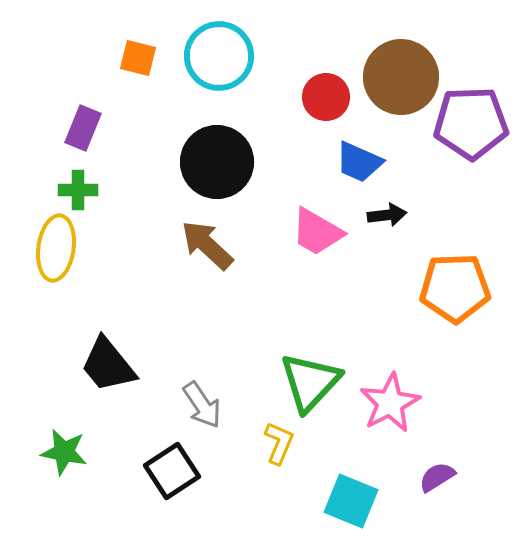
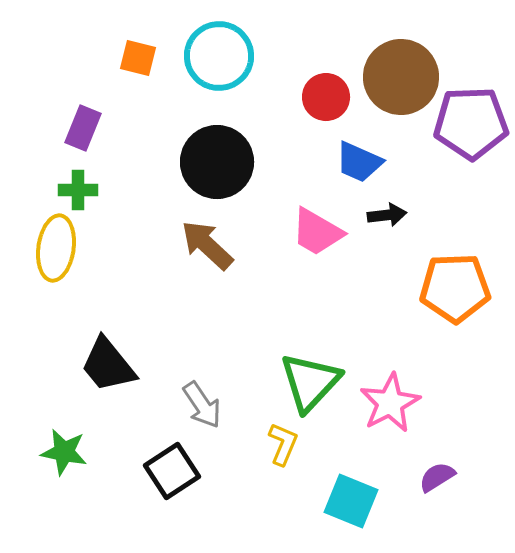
yellow L-shape: moved 4 px right, 1 px down
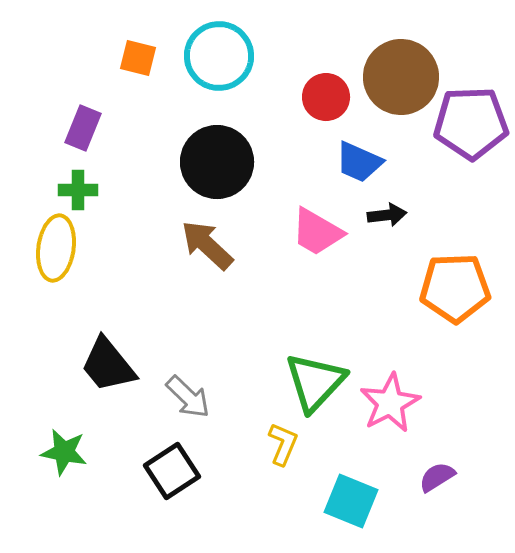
green triangle: moved 5 px right
gray arrow: moved 14 px left, 8 px up; rotated 12 degrees counterclockwise
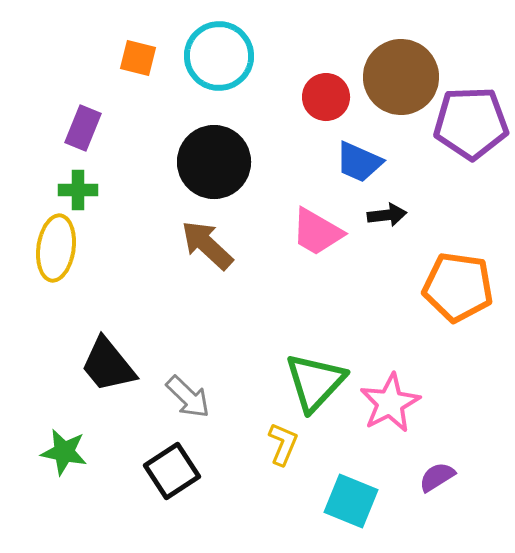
black circle: moved 3 px left
orange pentagon: moved 3 px right, 1 px up; rotated 10 degrees clockwise
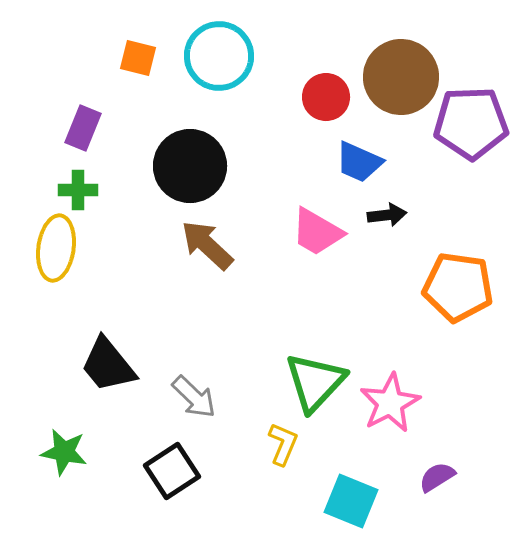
black circle: moved 24 px left, 4 px down
gray arrow: moved 6 px right
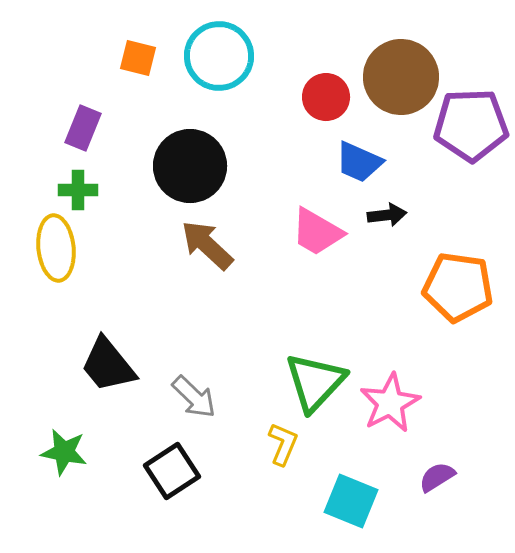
purple pentagon: moved 2 px down
yellow ellipse: rotated 14 degrees counterclockwise
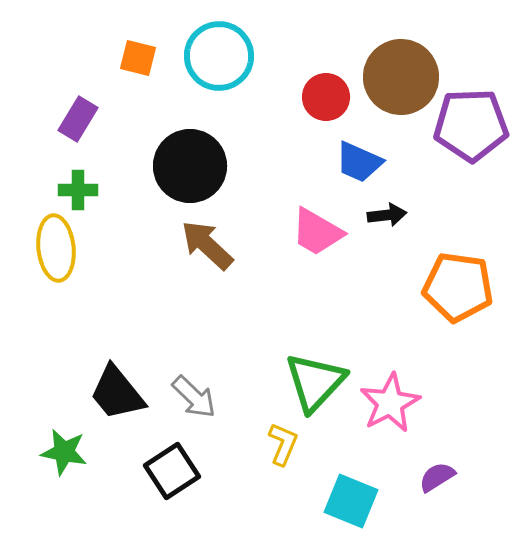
purple rectangle: moved 5 px left, 9 px up; rotated 9 degrees clockwise
black trapezoid: moved 9 px right, 28 px down
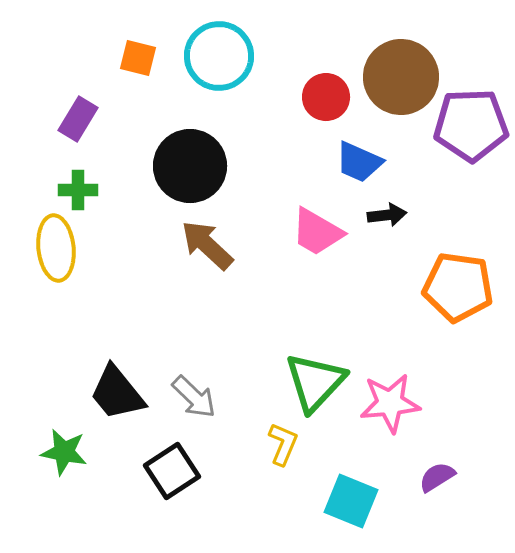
pink star: rotated 22 degrees clockwise
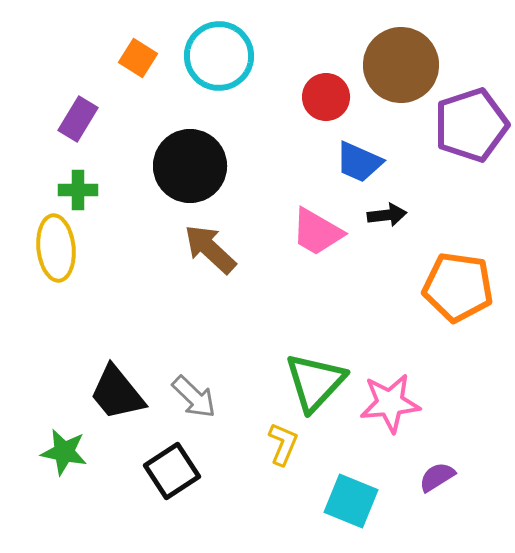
orange square: rotated 18 degrees clockwise
brown circle: moved 12 px up
purple pentagon: rotated 16 degrees counterclockwise
brown arrow: moved 3 px right, 4 px down
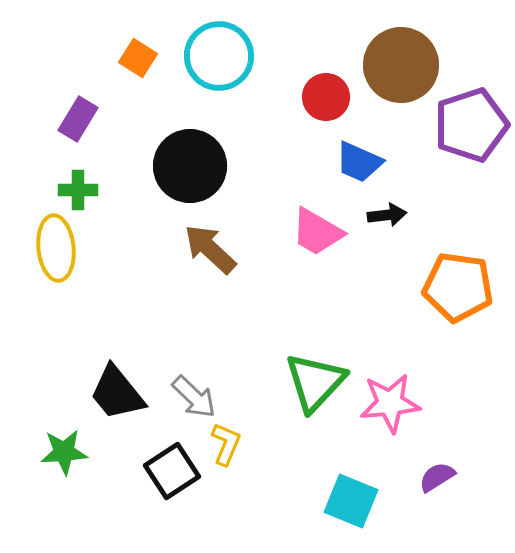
yellow L-shape: moved 57 px left
green star: rotated 15 degrees counterclockwise
